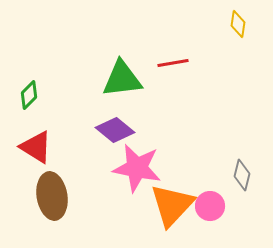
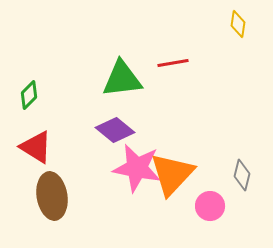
orange triangle: moved 31 px up
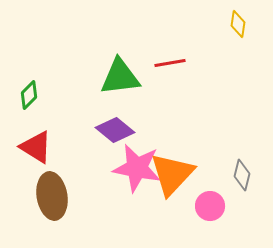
red line: moved 3 px left
green triangle: moved 2 px left, 2 px up
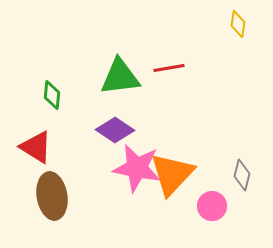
red line: moved 1 px left, 5 px down
green diamond: moved 23 px right; rotated 40 degrees counterclockwise
purple diamond: rotated 6 degrees counterclockwise
pink circle: moved 2 px right
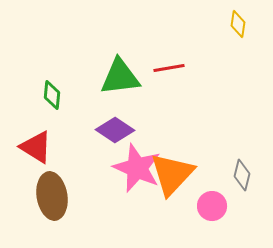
pink star: rotated 12 degrees clockwise
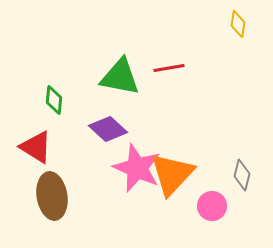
green triangle: rotated 18 degrees clockwise
green diamond: moved 2 px right, 5 px down
purple diamond: moved 7 px left, 1 px up; rotated 9 degrees clockwise
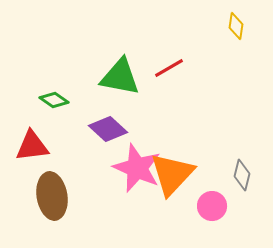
yellow diamond: moved 2 px left, 2 px down
red line: rotated 20 degrees counterclockwise
green diamond: rotated 60 degrees counterclockwise
red triangle: moved 4 px left, 1 px up; rotated 39 degrees counterclockwise
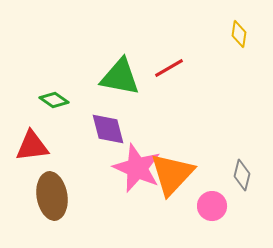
yellow diamond: moved 3 px right, 8 px down
purple diamond: rotated 33 degrees clockwise
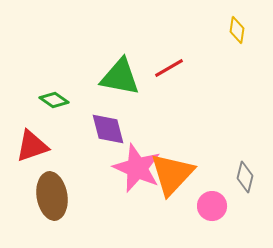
yellow diamond: moved 2 px left, 4 px up
red triangle: rotated 12 degrees counterclockwise
gray diamond: moved 3 px right, 2 px down
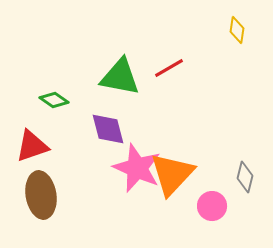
brown ellipse: moved 11 px left, 1 px up
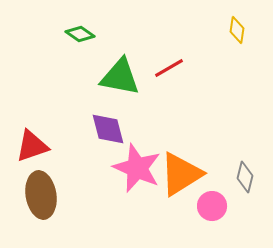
green diamond: moved 26 px right, 66 px up
orange triangle: moved 9 px right; rotated 15 degrees clockwise
